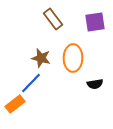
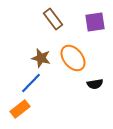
orange ellipse: rotated 40 degrees counterclockwise
orange rectangle: moved 5 px right, 5 px down
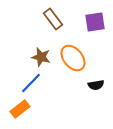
brown star: moved 1 px up
black semicircle: moved 1 px right, 1 px down
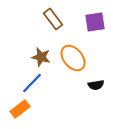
blue line: moved 1 px right
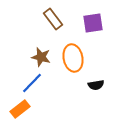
purple square: moved 2 px left, 1 px down
orange ellipse: rotated 28 degrees clockwise
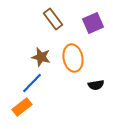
purple square: rotated 15 degrees counterclockwise
orange rectangle: moved 2 px right, 2 px up
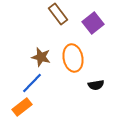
brown rectangle: moved 5 px right, 5 px up
purple square: rotated 15 degrees counterclockwise
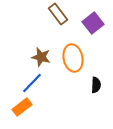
black semicircle: rotated 77 degrees counterclockwise
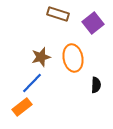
brown rectangle: rotated 35 degrees counterclockwise
brown star: rotated 30 degrees counterclockwise
